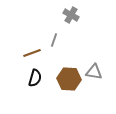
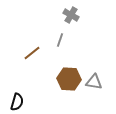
gray line: moved 6 px right
brown line: rotated 18 degrees counterclockwise
gray triangle: moved 10 px down
black semicircle: moved 18 px left, 24 px down
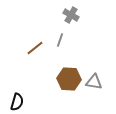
brown line: moved 3 px right, 5 px up
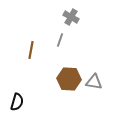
gray cross: moved 2 px down
brown line: moved 4 px left, 2 px down; rotated 42 degrees counterclockwise
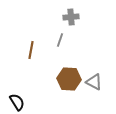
gray cross: rotated 35 degrees counterclockwise
gray triangle: rotated 18 degrees clockwise
black semicircle: rotated 48 degrees counterclockwise
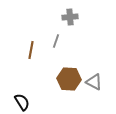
gray cross: moved 1 px left
gray line: moved 4 px left, 1 px down
black semicircle: moved 5 px right
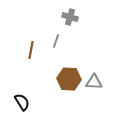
gray cross: rotated 21 degrees clockwise
gray triangle: rotated 24 degrees counterclockwise
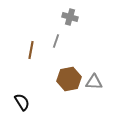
brown hexagon: rotated 15 degrees counterclockwise
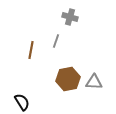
brown hexagon: moved 1 px left
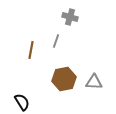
brown hexagon: moved 4 px left
